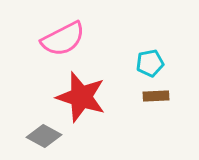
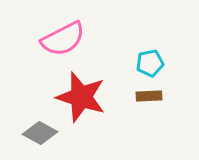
brown rectangle: moved 7 px left
gray diamond: moved 4 px left, 3 px up
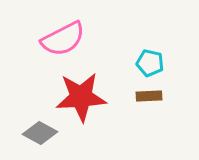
cyan pentagon: rotated 24 degrees clockwise
red star: rotated 21 degrees counterclockwise
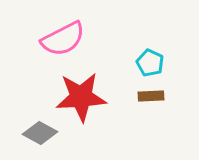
cyan pentagon: rotated 12 degrees clockwise
brown rectangle: moved 2 px right
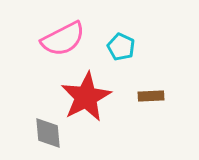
cyan pentagon: moved 29 px left, 16 px up
red star: moved 5 px right; rotated 24 degrees counterclockwise
gray diamond: moved 8 px right; rotated 56 degrees clockwise
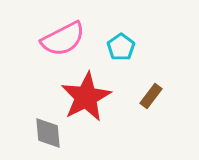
cyan pentagon: rotated 12 degrees clockwise
brown rectangle: rotated 50 degrees counterclockwise
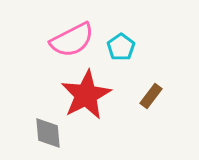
pink semicircle: moved 9 px right, 1 px down
red star: moved 2 px up
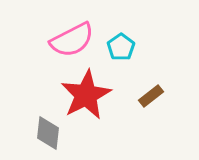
brown rectangle: rotated 15 degrees clockwise
gray diamond: rotated 12 degrees clockwise
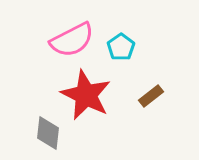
red star: rotated 18 degrees counterclockwise
